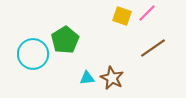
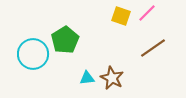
yellow square: moved 1 px left
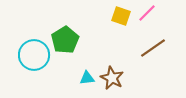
cyan circle: moved 1 px right, 1 px down
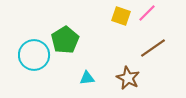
brown star: moved 16 px right
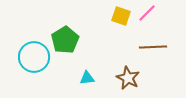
brown line: moved 1 px up; rotated 32 degrees clockwise
cyan circle: moved 2 px down
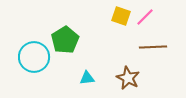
pink line: moved 2 px left, 4 px down
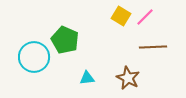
yellow square: rotated 12 degrees clockwise
green pentagon: rotated 16 degrees counterclockwise
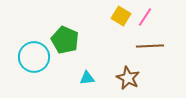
pink line: rotated 12 degrees counterclockwise
brown line: moved 3 px left, 1 px up
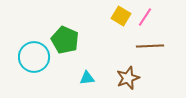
brown star: rotated 25 degrees clockwise
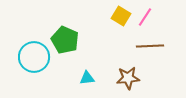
brown star: rotated 15 degrees clockwise
